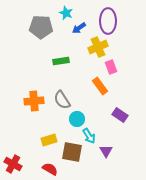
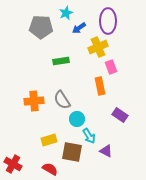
cyan star: rotated 24 degrees clockwise
orange rectangle: rotated 24 degrees clockwise
purple triangle: rotated 32 degrees counterclockwise
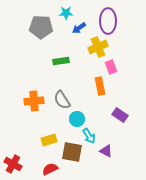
cyan star: rotated 24 degrees clockwise
red semicircle: rotated 56 degrees counterclockwise
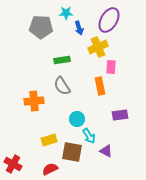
purple ellipse: moved 1 px right, 1 px up; rotated 30 degrees clockwise
blue arrow: rotated 72 degrees counterclockwise
green rectangle: moved 1 px right, 1 px up
pink rectangle: rotated 24 degrees clockwise
gray semicircle: moved 14 px up
purple rectangle: rotated 42 degrees counterclockwise
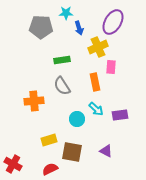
purple ellipse: moved 4 px right, 2 px down
orange rectangle: moved 5 px left, 4 px up
cyan arrow: moved 7 px right, 27 px up; rotated 14 degrees counterclockwise
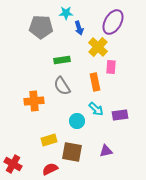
yellow cross: rotated 24 degrees counterclockwise
cyan circle: moved 2 px down
purple triangle: rotated 40 degrees counterclockwise
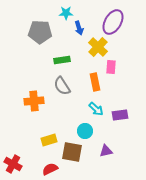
gray pentagon: moved 1 px left, 5 px down
cyan circle: moved 8 px right, 10 px down
